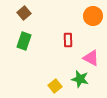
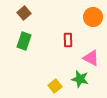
orange circle: moved 1 px down
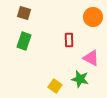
brown square: rotated 32 degrees counterclockwise
red rectangle: moved 1 px right
yellow square: rotated 16 degrees counterclockwise
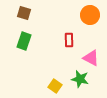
orange circle: moved 3 px left, 2 px up
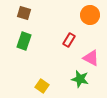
red rectangle: rotated 32 degrees clockwise
yellow square: moved 13 px left
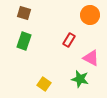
yellow square: moved 2 px right, 2 px up
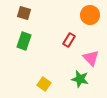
pink triangle: rotated 18 degrees clockwise
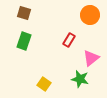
pink triangle: rotated 36 degrees clockwise
